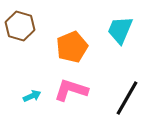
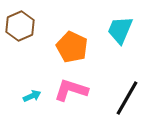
brown hexagon: rotated 20 degrees clockwise
orange pentagon: rotated 24 degrees counterclockwise
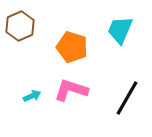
orange pentagon: rotated 8 degrees counterclockwise
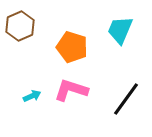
black line: moved 1 px left, 1 px down; rotated 6 degrees clockwise
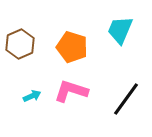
brown hexagon: moved 18 px down
pink L-shape: moved 1 px down
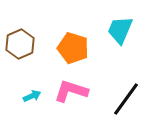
orange pentagon: moved 1 px right, 1 px down
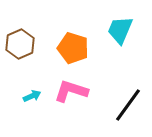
black line: moved 2 px right, 6 px down
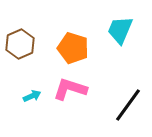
pink L-shape: moved 1 px left, 2 px up
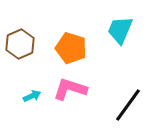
orange pentagon: moved 2 px left
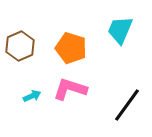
brown hexagon: moved 2 px down
black line: moved 1 px left
